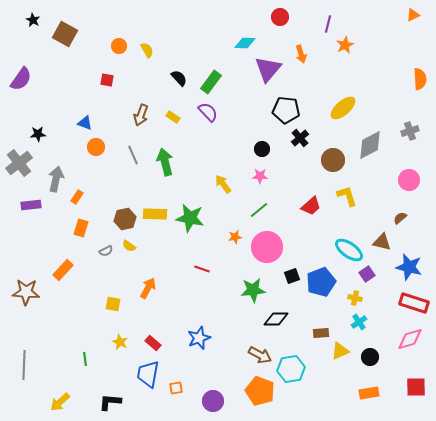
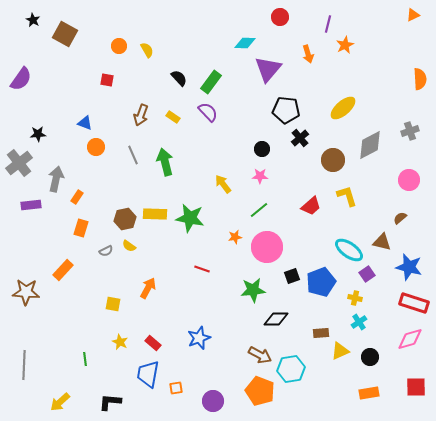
orange arrow at (301, 54): moved 7 px right
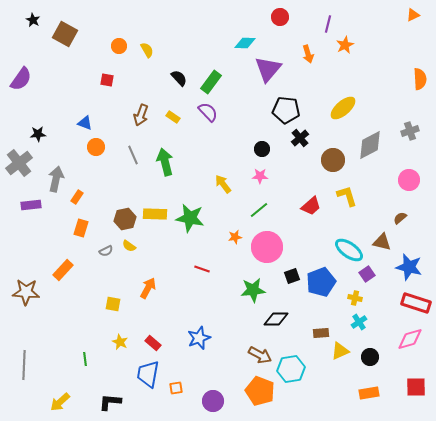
red rectangle at (414, 303): moved 2 px right
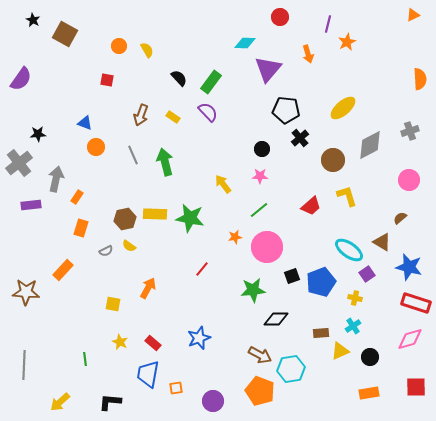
orange star at (345, 45): moved 2 px right, 3 px up
brown triangle at (382, 242): rotated 18 degrees clockwise
red line at (202, 269): rotated 70 degrees counterclockwise
cyan cross at (359, 322): moved 6 px left, 4 px down
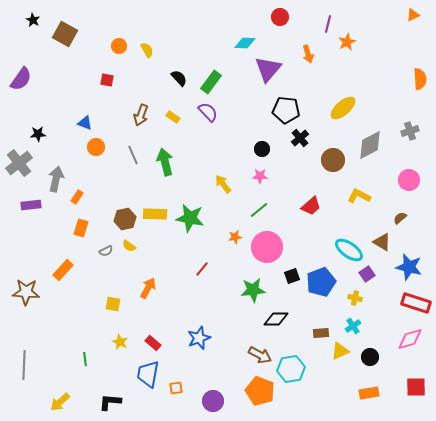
yellow L-shape at (347, 196): moved 12 px right; rotated 45 degrees counterclockwise
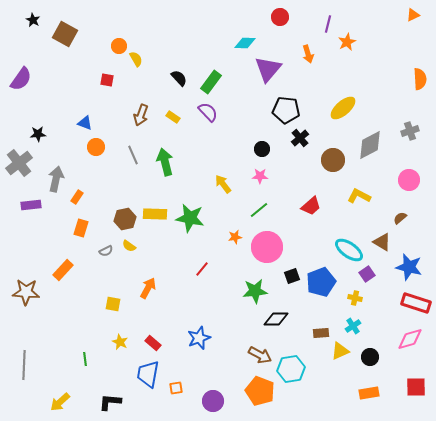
yellow semicircle at (147, 50): moved 11 px left, 9 px down
green star at (253, 290): moved 2 px right, 1 px down
